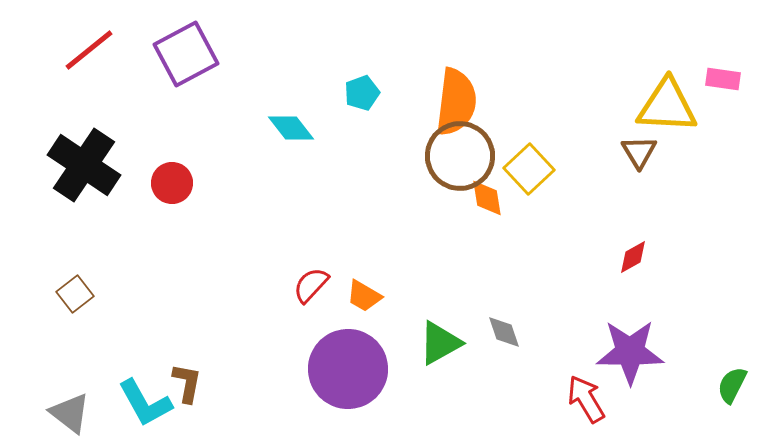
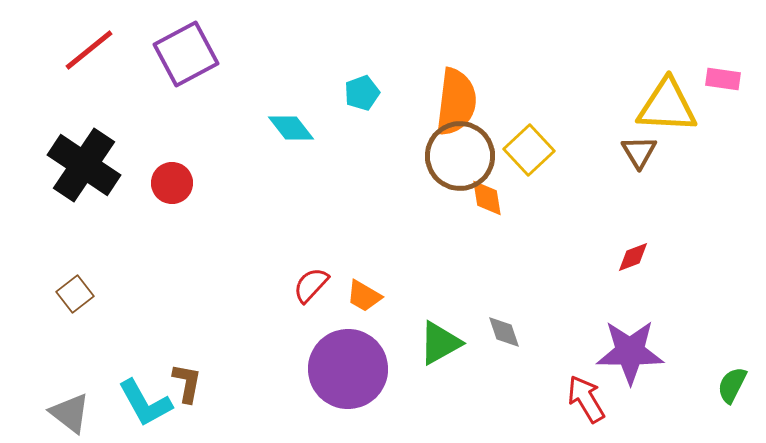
yellow square: moved 19 px up
red diamond: rotated 9 degrees clockwise
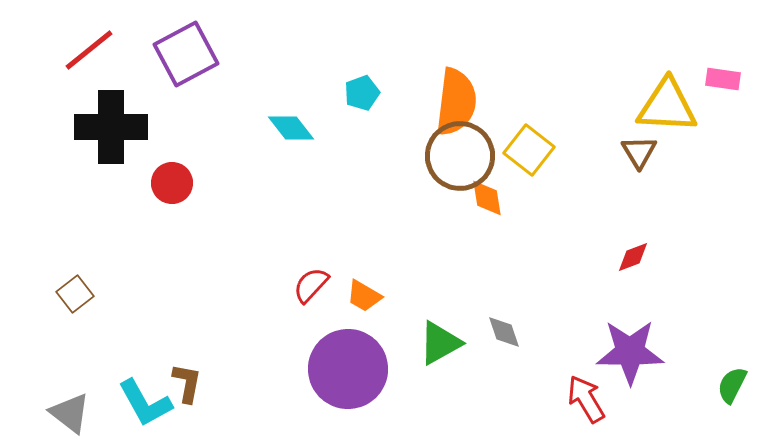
yellow square: rotated 9 degrees counterclockwise
black cross: moved 27 px right, 38 px up; rotated 34 degrees counterclockwise
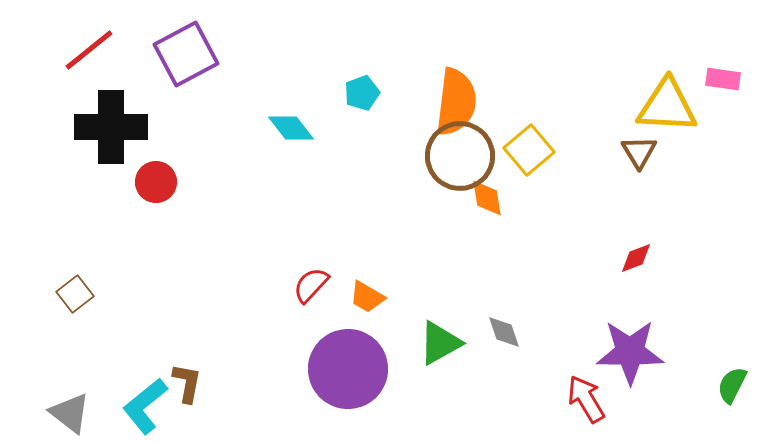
yellow square: rotated 12 degrees clockwise
red circle: moved 16 px left, 1 px up
red diamond: moved 3 px right, 1 px down
orange trapezoid: moved 3 px right, 1 px down
cyan L-shape: moved 3 px down; rotated 80 degrees clockwise
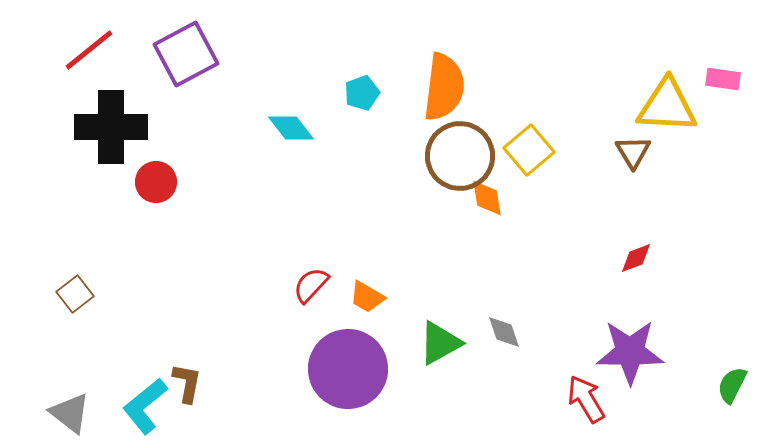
orange semicircle: moved 12 px left, 15 px up
brown triangle: moved 6 px left
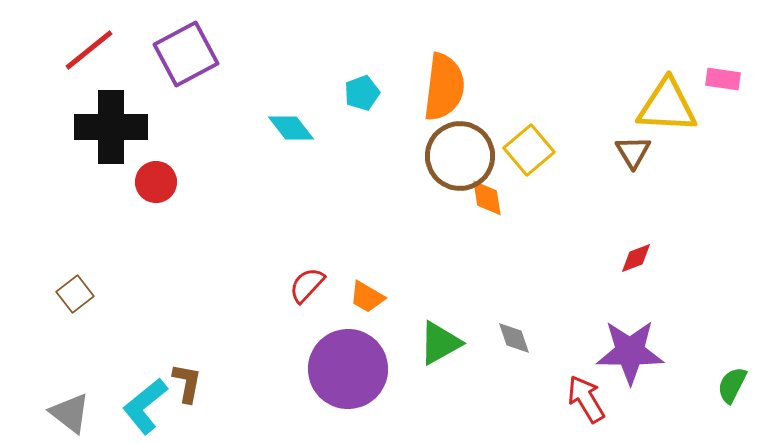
red semicircle: moved 4 px left
gray diamond: moved 10 px right, 6 px down
